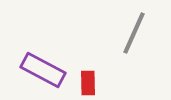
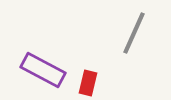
red rectangle: rotated 15 degrees clockwise
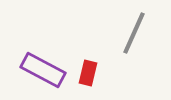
red rectangle: moved 10 px up
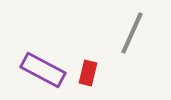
gray line: moved 2 px left
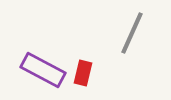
red rectangle: moved 5 px left
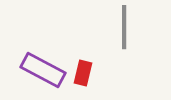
gray line: moved 8 px left, 6 px up; rotated 24 degrees counterclockwise
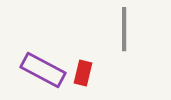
gray line: moved 2 px down
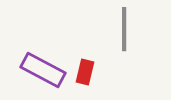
red rectangle: moved 2 px right, 1 px up
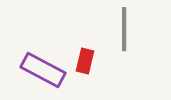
red rectangle: moved 11 px up
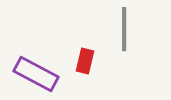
purple rectangle: moved 7 px left, 4 px down
